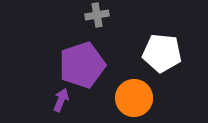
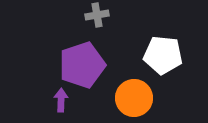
white pentagon: moved 1 px right, 2 px down
purple arrow: rotated 20 degrees counterclockwise
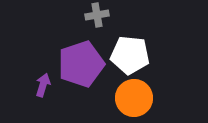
white pentagon: moved 33 px left
purple pentagon: moved 1 px left, 1 px up
purple arrow: moved 18 px left, 15 px up; rotated 15 degrees clockwise
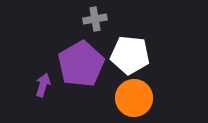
gray cross: moved 2 px left, 4 px down
purple pentagon: rotated 12 degrees counterclockwise
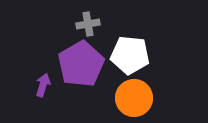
gray cross: moved 7 px left, 5 px down
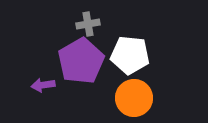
purple pentagon: moved 3 px up
purple arrow: rotated 115 degrees counterclockwise
